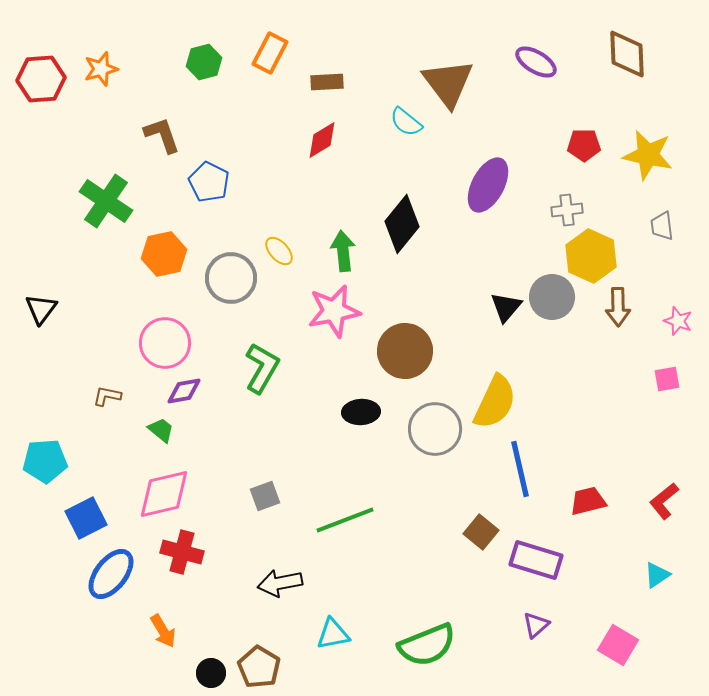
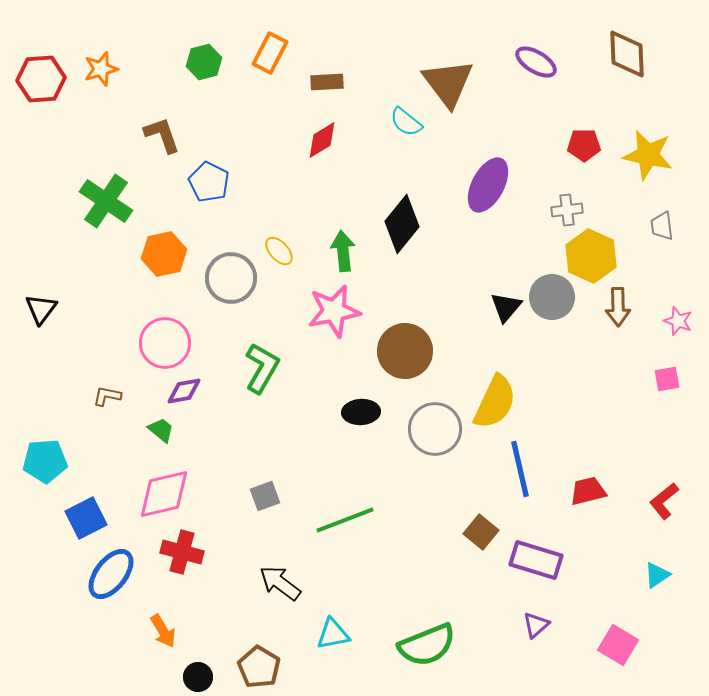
red trapezoid at (588, 501): moved 10 px up
black arrow at (280, 583): rotated 48 degrees clockwise
black circle at (211, 673): moved 13 px left, 4 px down
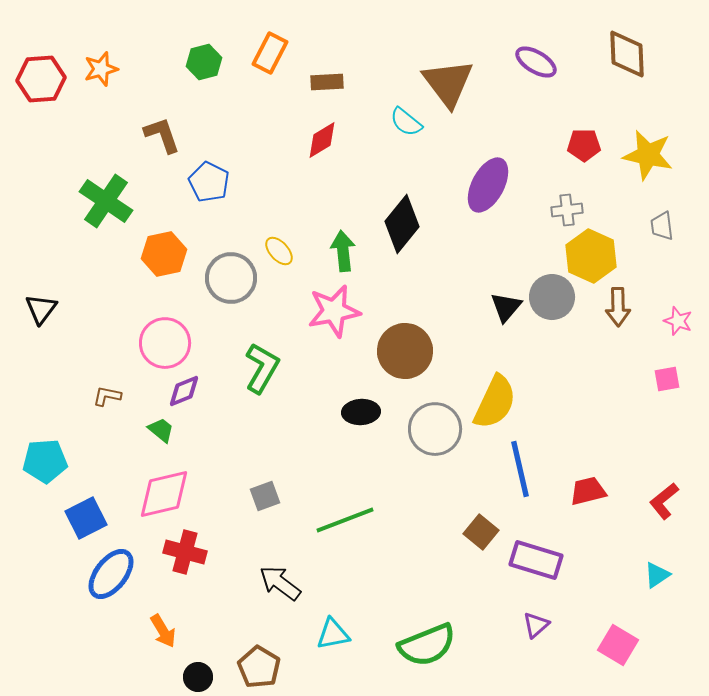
purple diamond at (184, 391): rotated 12 degrees counterclockwise
red cross at (182, 552): moved 3 px right
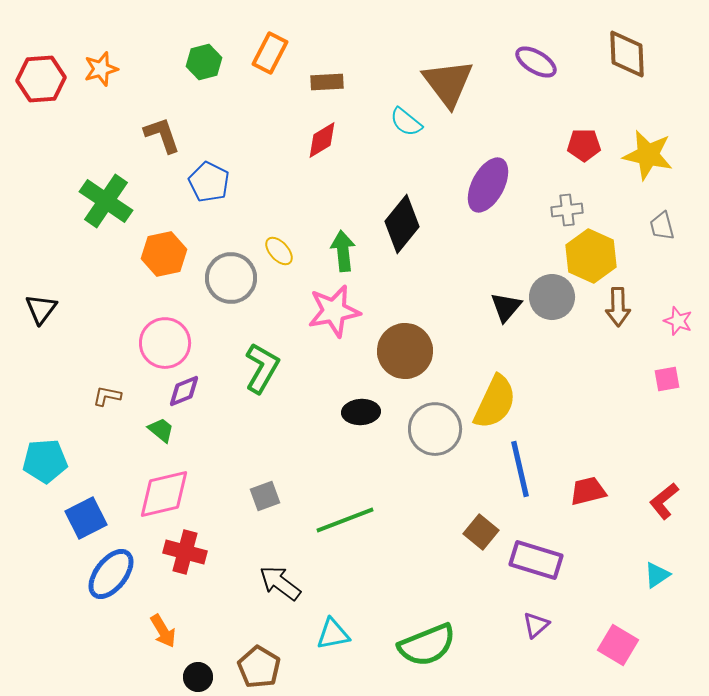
gray trapezoid at (662, 226): rotated 8 degrees counterclockwise
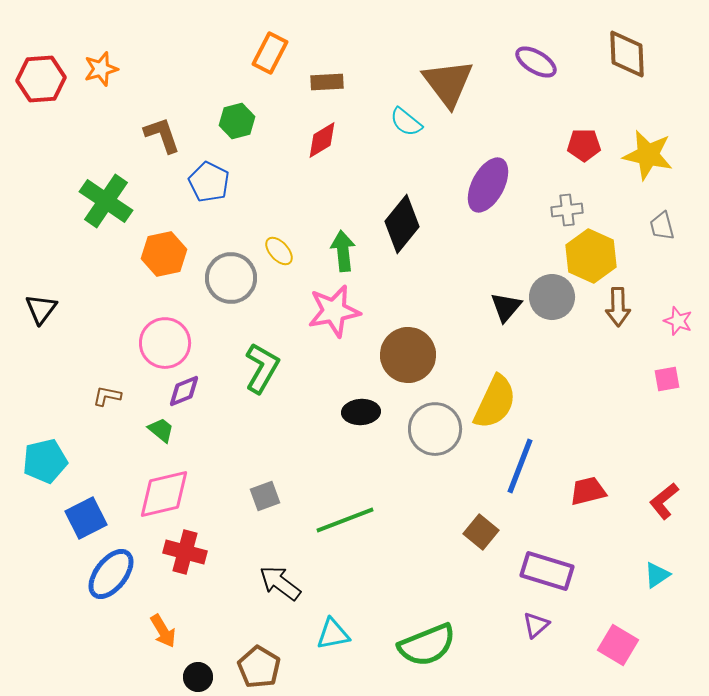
green hexagon at (204, 62): moved 33 px right, 59 px down
brown circle at (405, 351): moved 3 px right, 4 px down
cyan pentagon at (45, 461): rotated 9 degrees counterclockwise
blue line at (520, 469): moved 3 px up; rotated 34 degrees clockwise
purple rectangle at (536, 560): moved 11 px right, 11 px down
